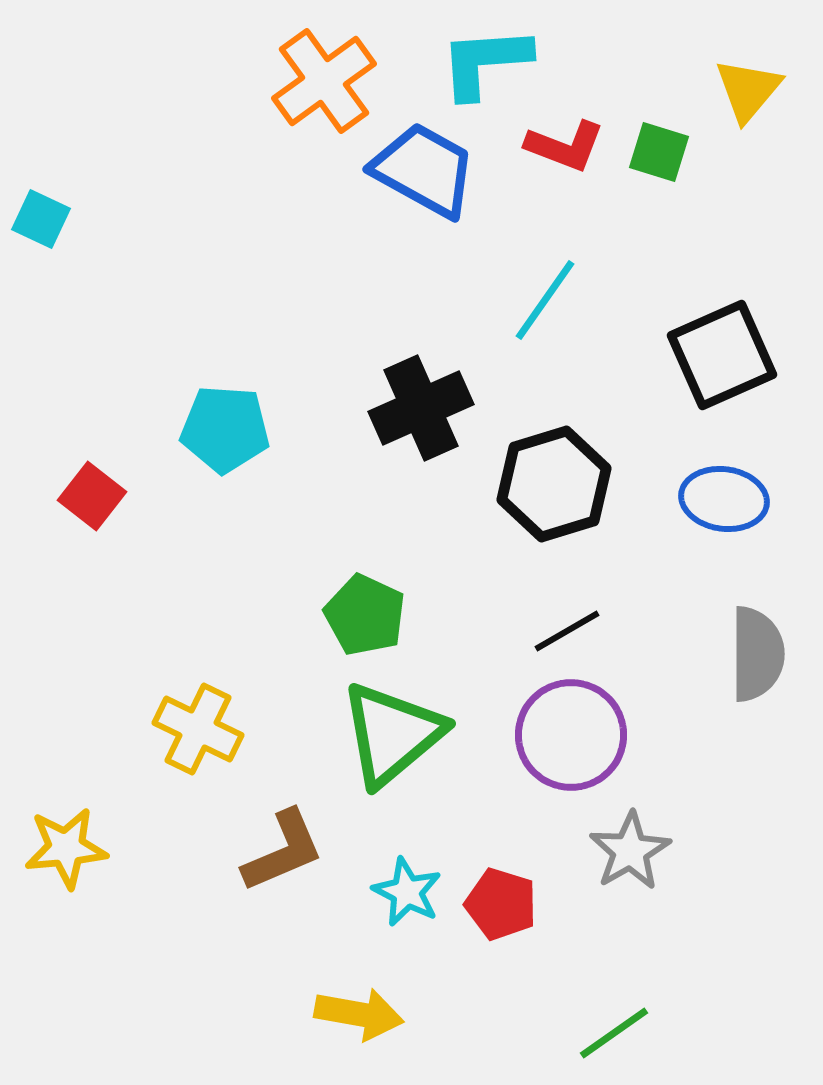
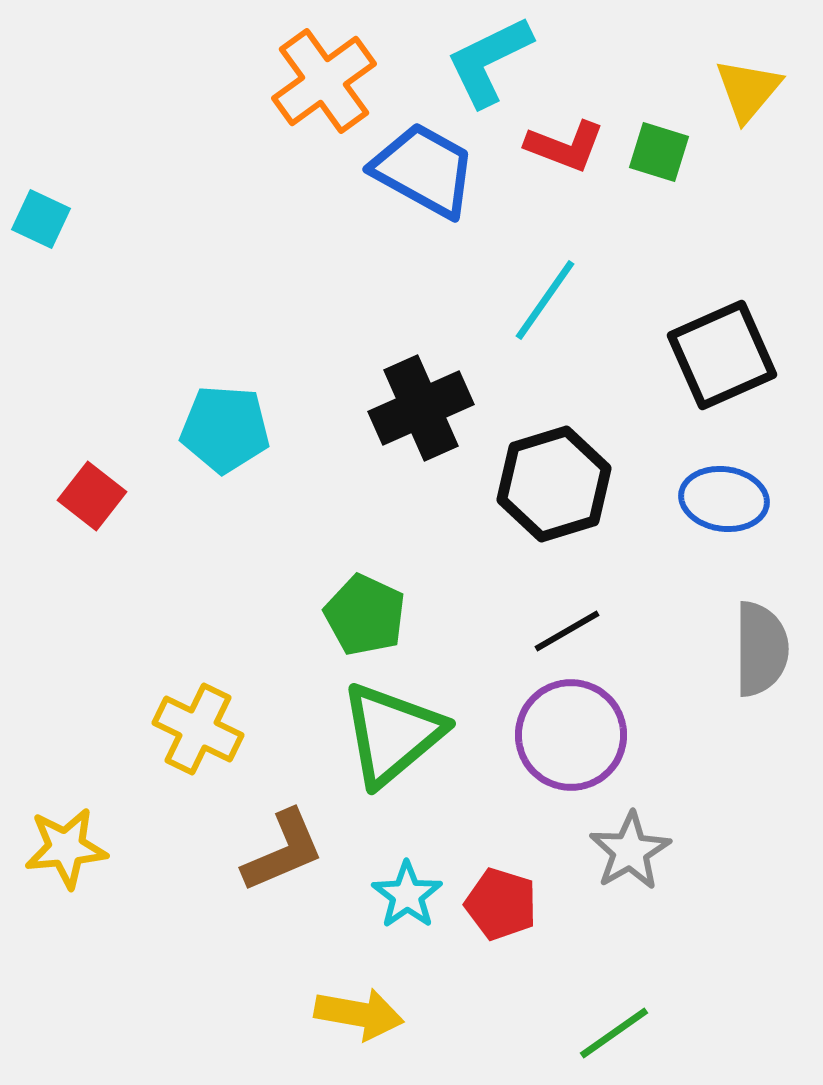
cyan L-shape: moved 4 px right, 1 px up; rotated 22 degrees counterclockwise
gray semicircle: moved 4 px right, 5 px up
cyan star: moved 3 px down; rotated 10 degrees clockwise
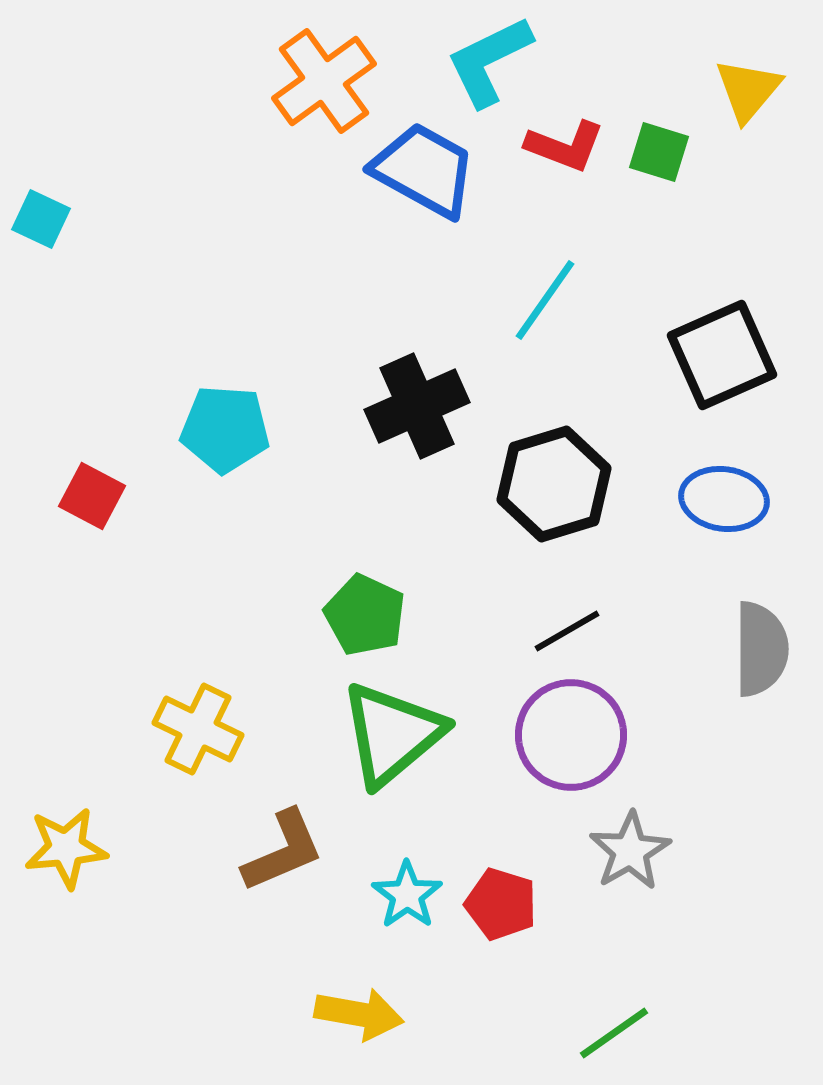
black cross: moved 4 px left, 2 px up
red square: rotated 10 degrees counterclockwise
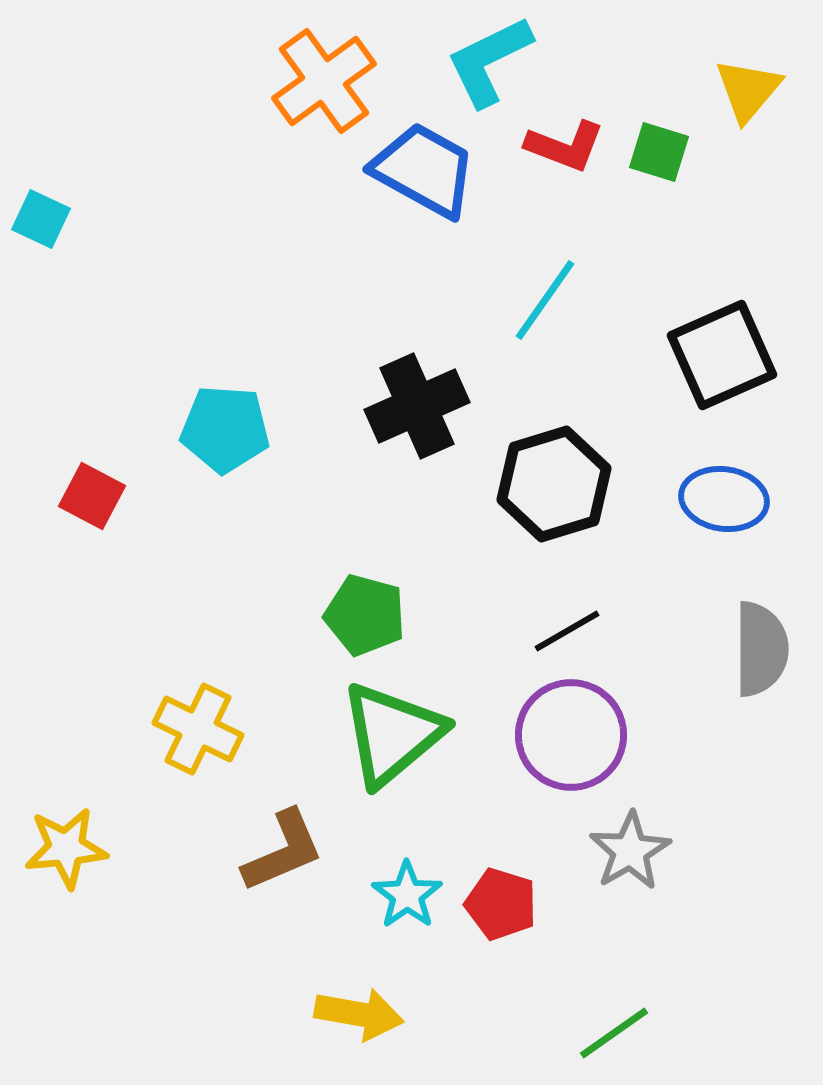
green pentagon: rotated 10 degrees counterclockwise
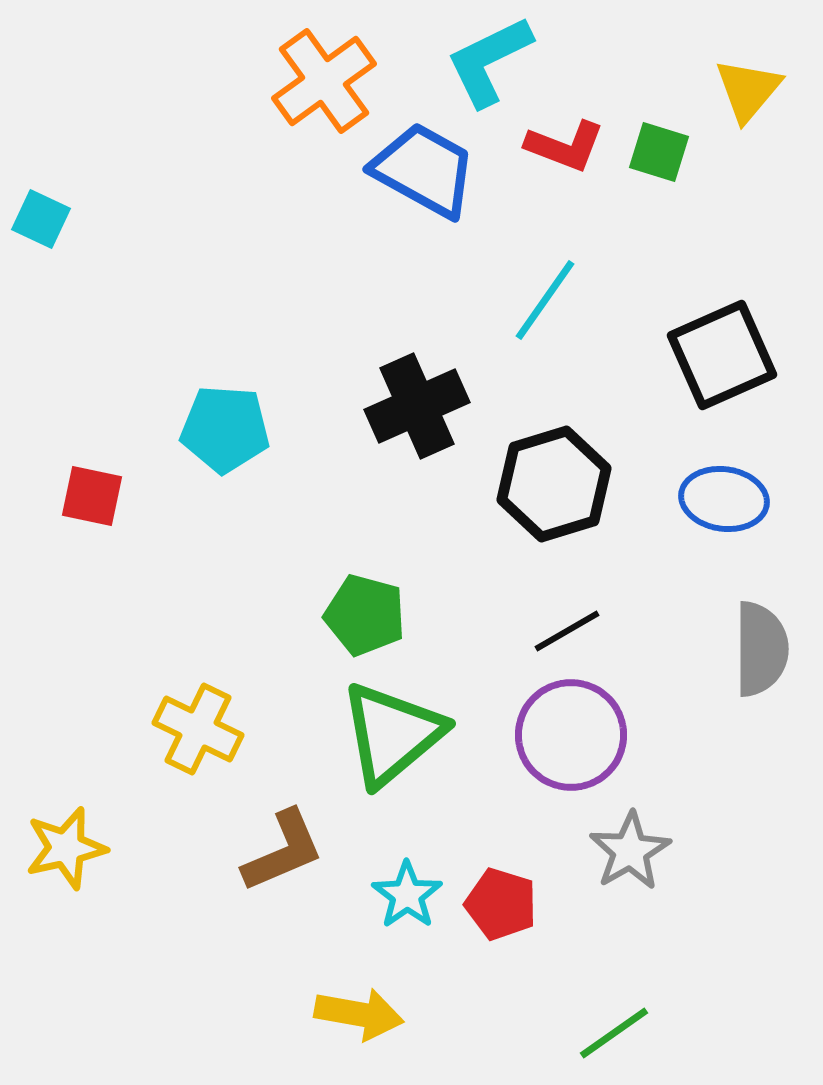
red square: rotated 16 degrees counterclockwise
yellow star: rotated 8 degrees counterclockwise
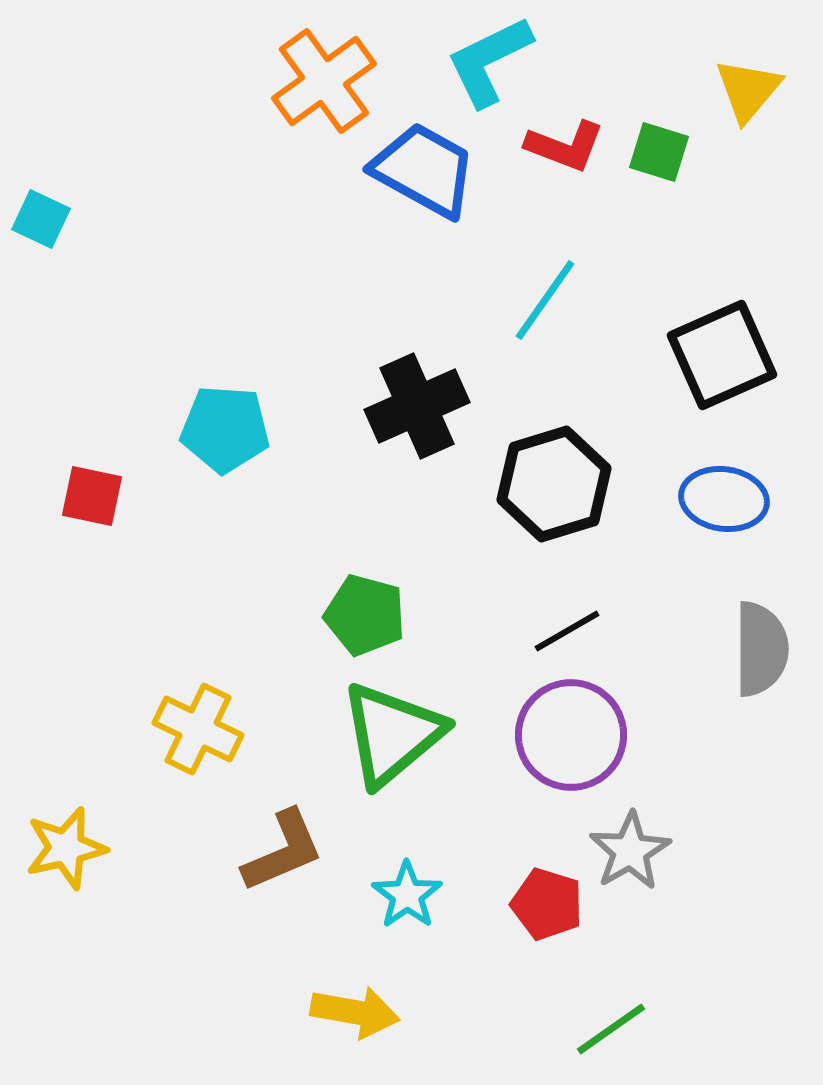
red pentagon: moved 46 px right
yellow arrow: moved 4 px left, 2 px up
green line: moved 3 px left, 4 px up
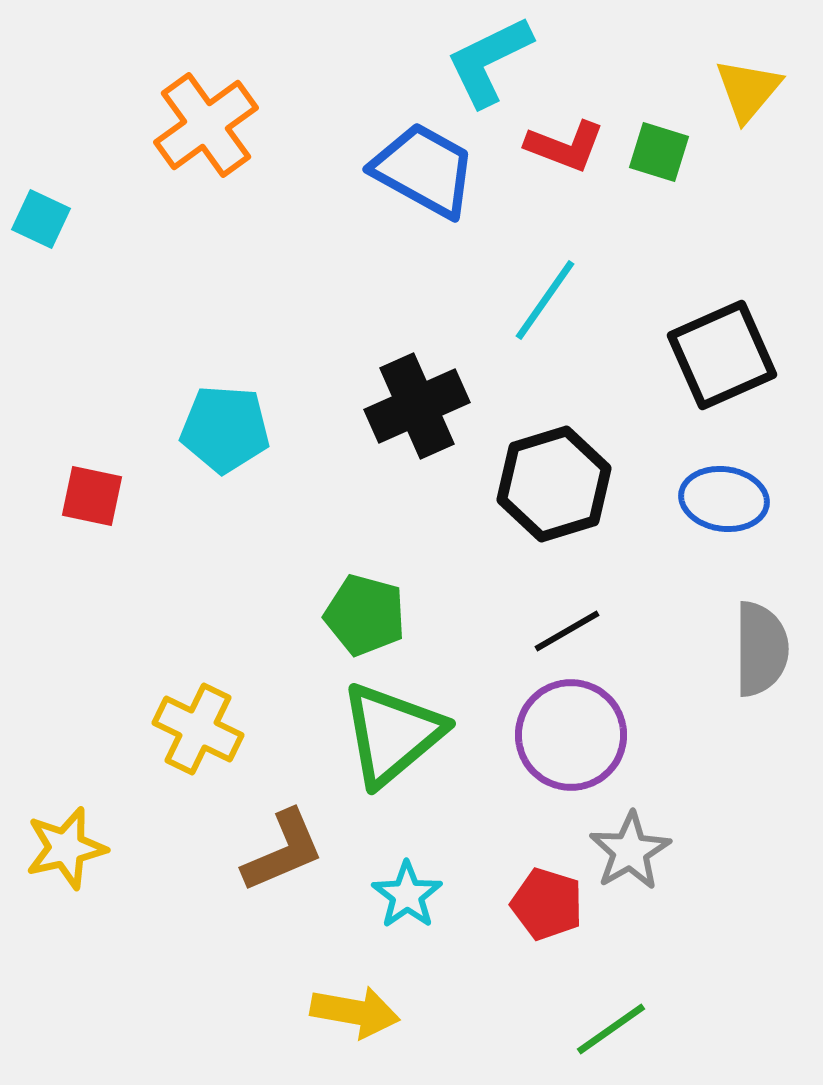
orange cross: moved 118 px left, 44 px down
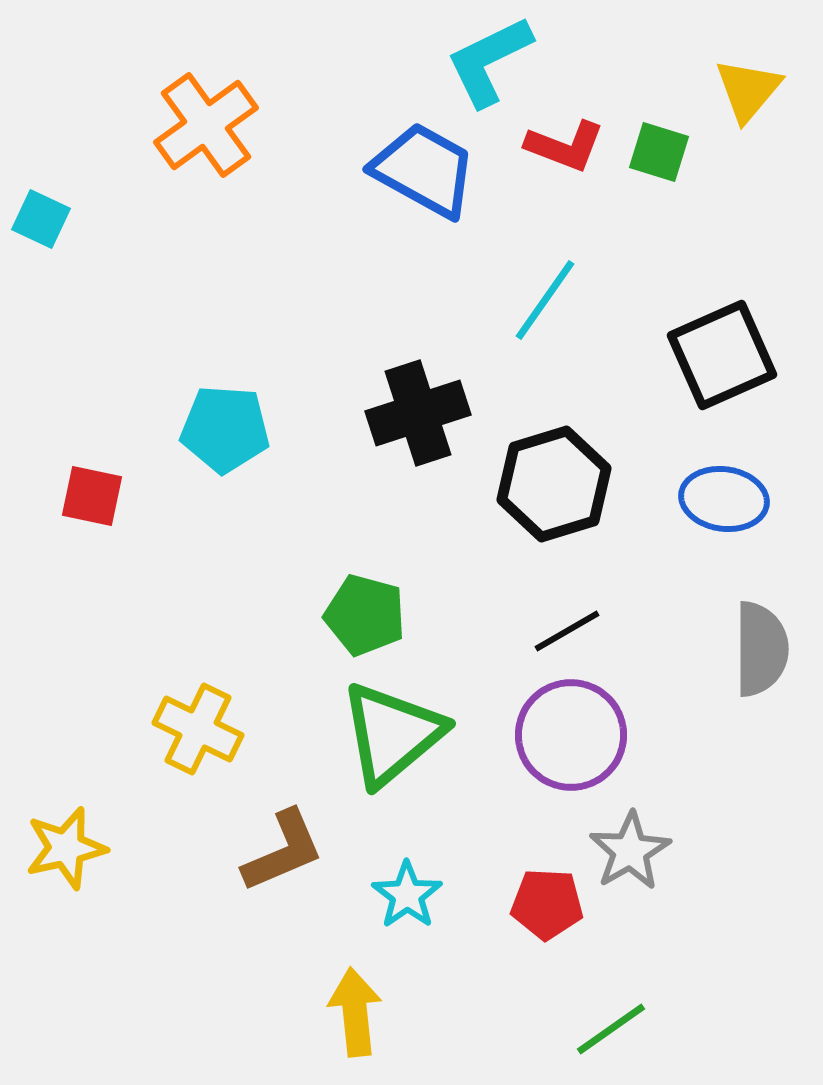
black cross: moved 1 px right, 7 px down; rotated 6 degrees clockwise
red pentagon: rotated 14 degrees counterclockwise
yellow arrow: rotated 106 degrees counterclockwise
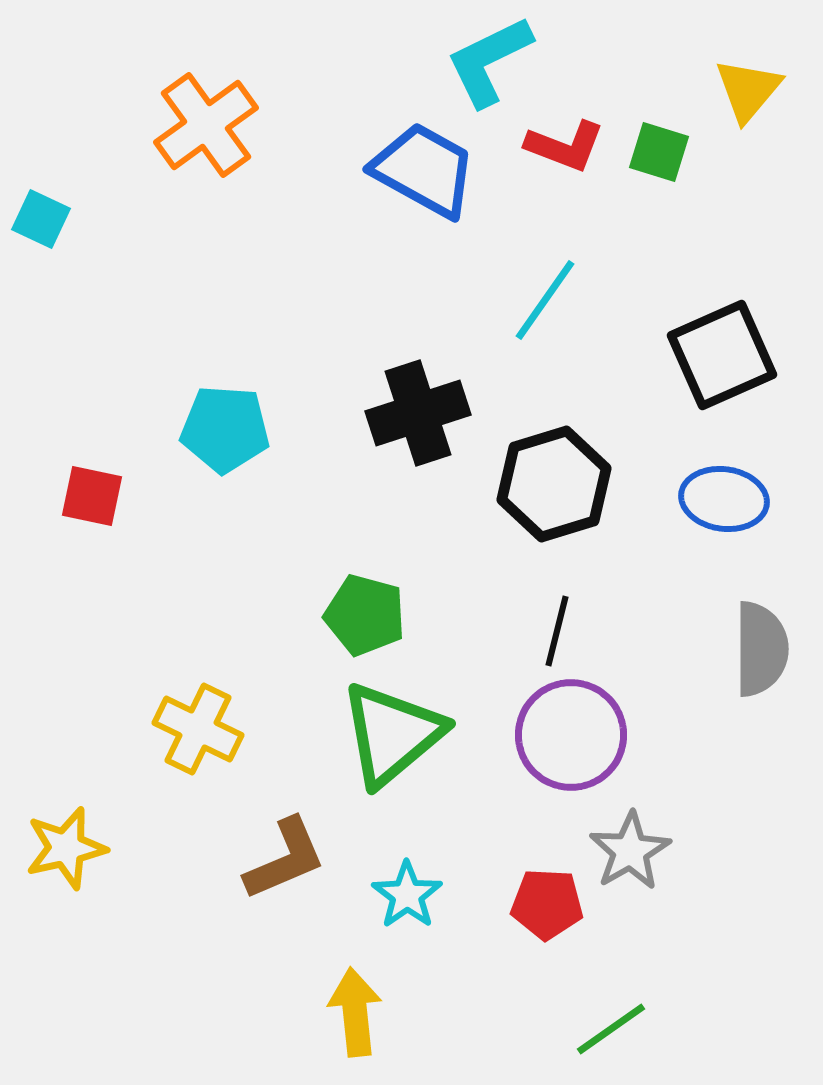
black line: moved 10 px left; rotated 46 degrees counterclockwise
brown L-shape: moved 2 px right, 8 px down
